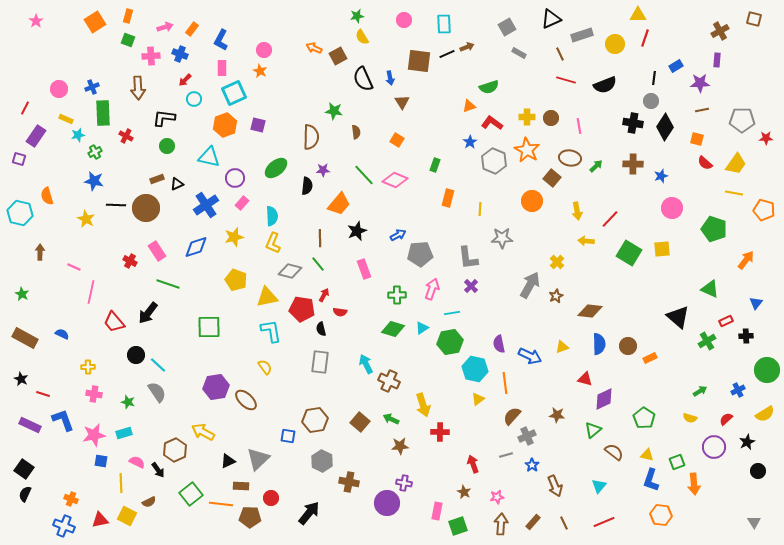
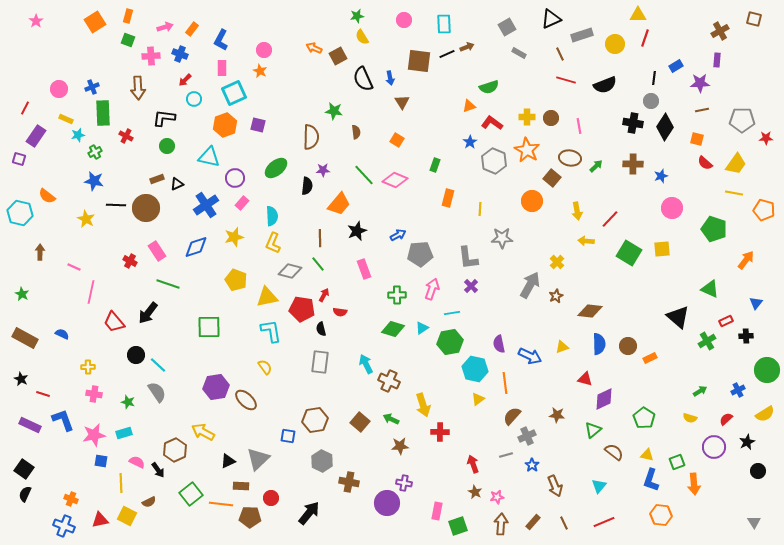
orange semicircle at (47, 196): rotated 36 degrees counterclockwise
brown star at (464, 492): moved 11 px right
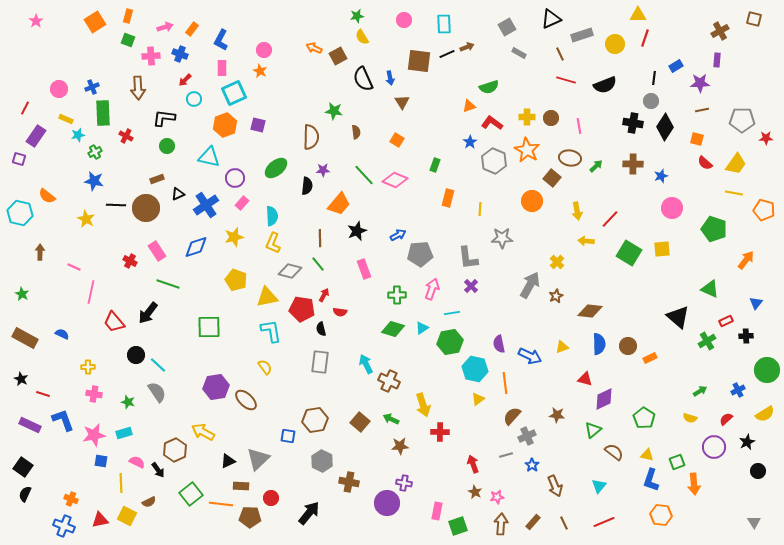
black triangle at (177, 184): moved 1 px right, 10 px down
black square at (24, 469): moved 1 px left, 2 px up
